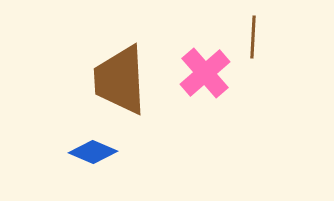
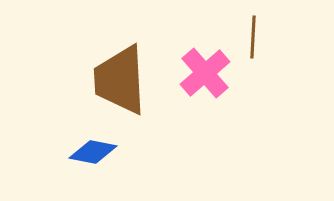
blue diamond: rotated 12 degrees counterclockwise
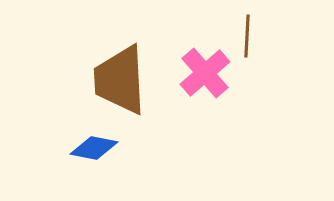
brown line: moved 6 px left, 1 px up
blue diamond: moved 1 px right, 4 px up
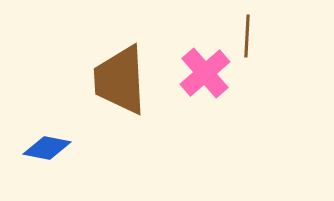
blue diamond: moved 47 px left
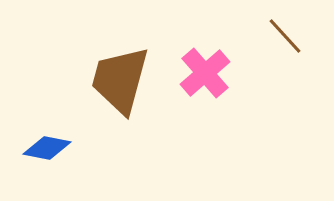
brown line: moved 38 px right; rotated 45 degrees counterclockwise
brown trapezoid: rotated 18 degrees clockwise
